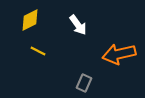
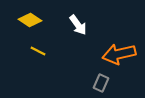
yellow diamond: rotated 60 degrees clockwise
gray rectangle: moved 17 px right
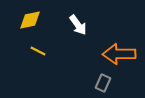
yellow diamond: rotated 45 degrees counterclockwise
orange arrow: rotated 12 degrees clockwise
gray rectangle: moved 2 px right
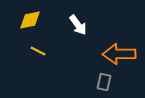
gray rectangle: moved 1 px right, 1 px up; rotated 12 degrees counterclockwise
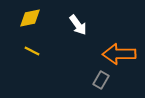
yellow diamond: moved 2 px up
yellow line: moved 6 px left
gray rectangle: moved 3 px left, 2 px up; rotated 18 degrees clockwise
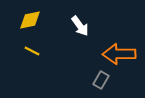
yellow diamond: moved 2 px down
white arrow: moved 2 px right, 1 px down
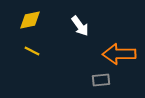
gray rectangle: rotated 54 degrees clockwise
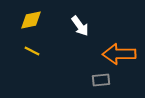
yellow diamond: moved 1 px right
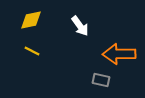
gray rectangle: rotated 18 degrees clockwise
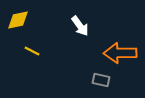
yellow diamond: moved 13 px left
orange arrow: moved 1 px right, 1 px up
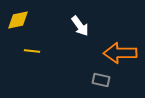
yellow line: rotated 21 degrees counterclockwise
